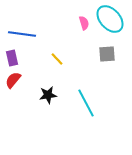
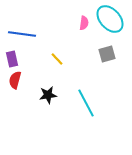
pink semicircle: rotated 24 degrees clockwise
gray square: rotated 12 degrees counterclockwise
purple rectangle: moved 1 px down
red semicircle: moved 2 px right; rotated 24 degrees counterclockwise
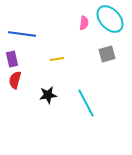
yellow line: rotated 56 degrees counterclockwise
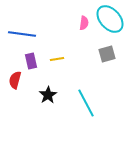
purple rectangle: moved 19 px right, 2 px down
black star: rotated 24 degrees counterclockwise
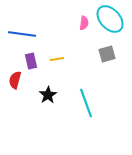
cyan line: rotated 8 degrees clockwise
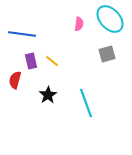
pink semicircle: moved 5 px left, 1 px down
yellow line: moved 5 px left, 2 px down; rotated 48 degrees clockwise
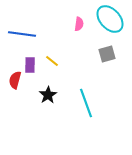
purple rectangle: moved 1 px left, 4 px down; rotated 14 degrees clockwise
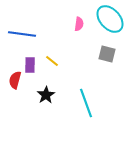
gray square: rotated 30 degrees clockwise
black star: moved 2 px left
